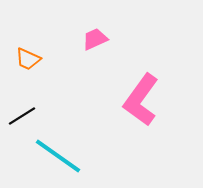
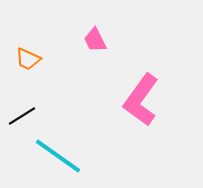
pink trapezoid: moved 1 px down; rotated 92 degrees counterclockwise
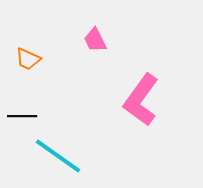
black line: rotated 32 degrees clockwise
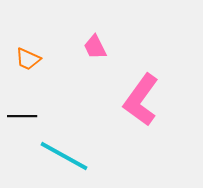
pink trapezoid: moved 7 px down
cyan line: moved 6 px right; rotated 6 degrees counterclockwise
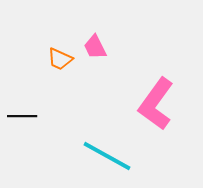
orange trapezoid: moved 32 px right
pink L-shape: moved 15 px right, 4 px down
cyan line: moved 43 px right
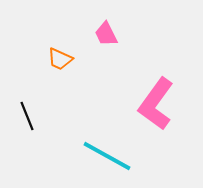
pink trapezoid: moved 11 px right, 13 px up
black line: moved 5 px right; rotated 68 degrees clockwise
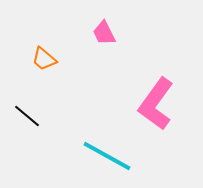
pink trapezoid: moved 2 px left, 1 px up
orange trapezoid: moved 16 px left; rotated 16 degrees clockwise
black line: rotated 28 degrees counterclockwise
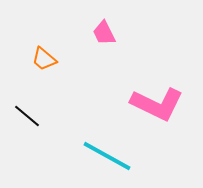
pink L-shape: moved 1 px right; rotated 100 degrees counterclockwise
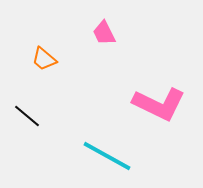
pink L-shape: moved 2 px right
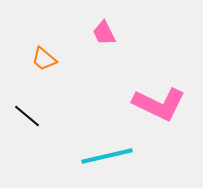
cyan line: rotated 42 degrees counterclockwise
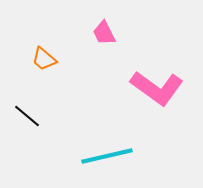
pink L-shape: moved 2 px left, 16 px up; rotated 10 degrees clockwise
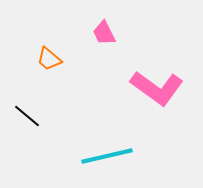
orange trapezoid: moved 5 px right
